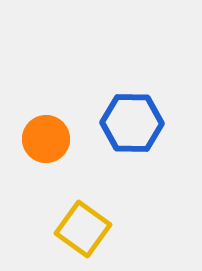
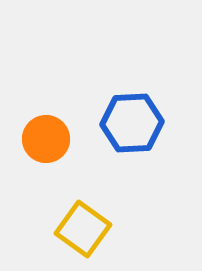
blue hexagon: rotated 4 degrees counterclockwise
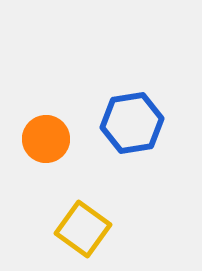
blue hexagon: rotated 6 degrees counterclockwise
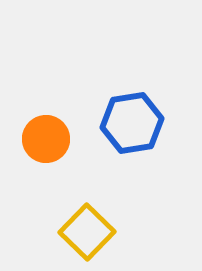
yellow square: moved 4 px right, 3 px down; rotated 8 degrees clockwise
